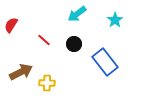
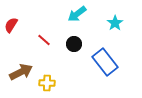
cyan star: moved 3 px down
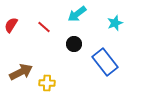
cyan star: rotated 14 degrees clockwise
red line: moved 13 px up
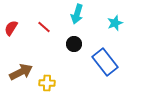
cyan arrow: rotated 36 degrees counterclockwise
red semicircle: moved 3 px down
